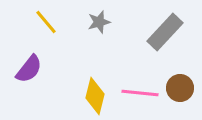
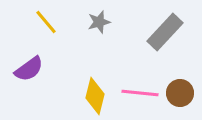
purple semicircle: rotated 16 degrees clockwise
brown circle: moved 5 px down
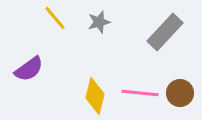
yellow line: moved 9 px right, 4 px up
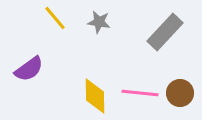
gray star: rotated 25 degrees clockwise
yellow diamond: rotated 15 degrees counterclockwise
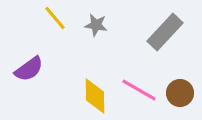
gray star: moved 3 px left, 3 px down
pink line: moved 1 px left, 3 px up; rotated 24 degrees clockwise
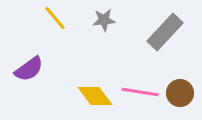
gray star: moved 8 px right, 5 px up; rotated 15 degrees counterclockwise
pink line: moved 1 px right, 2 px down; rotated 21 degrees counterclockwise
yellow diamond: rotated 36 degrees counterclockwise
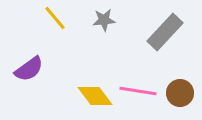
pink line: moved 2 px left, 1 px up
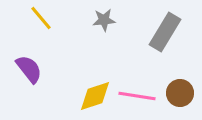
yellow line: moved 14 px left
gray rectangle: rotated 12 degrees counterclockwise
purple semicircle: rotated 92 degrees counterclockwise
pink line: moved 1 px left, 5 px down
yellow diamond: rotated 72 degrees counterclockwise
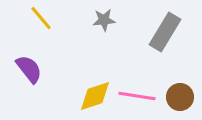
brown circle: moved 4 px down
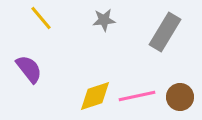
pink line: rotated 21 degrees counterclockwise
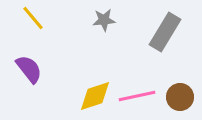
yellow line: moved 8 px left
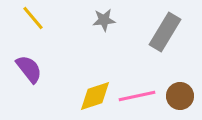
brown circle: moved 1 px up
